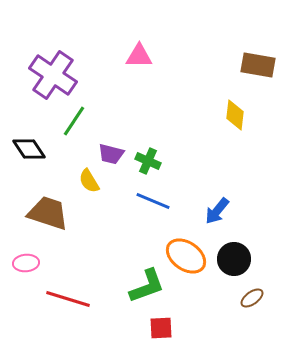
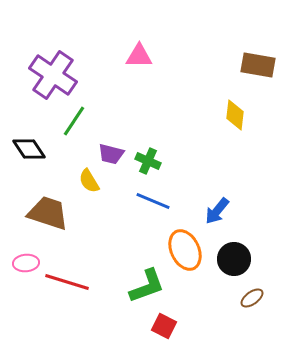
orange ellipse: moved 1 px left, 6 px up; rotated 30 degrees clockwise
red line: moved 1 px left, 17 px up
red square: moved 3 px right, 2 px up; rotated 30 degrees clockwise
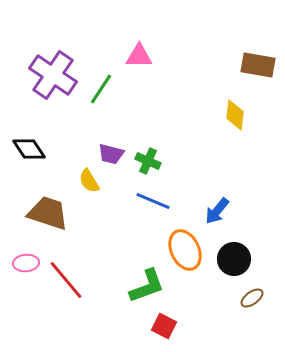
green line: moved 27 px right, 32 px up
red line: moved 1 px left, 2 px up; rotated 33 degrees clockwise
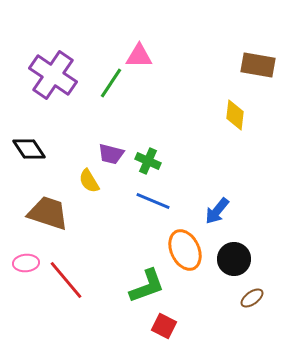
green line: moved 10 px right, 6 px up
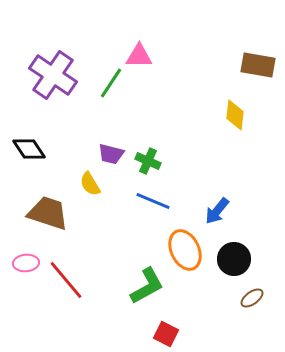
yellow semicircle: moved 1 px right, 3 px down
green L-shape: rotated 9 degrees counterclockwise
red square: moved 2 px right, 8 px down
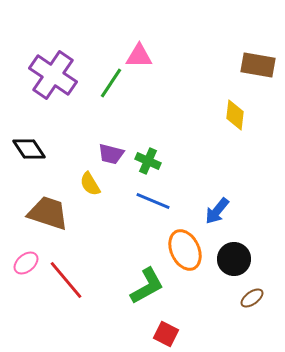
pink ellipse: rotated 35 degrees counterclockwise
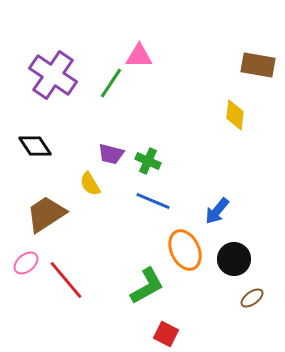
black diamond: moved 6 px right, 3 px up
brown trapezoid: moved 2 px left, 1 px down; rotated 51 degrees counterclockwise
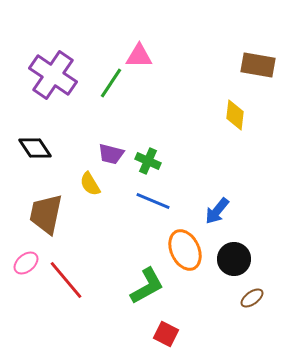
black diamond: moved 2 px down
brown trapezoid: rotated 45 degrees counterclockwise
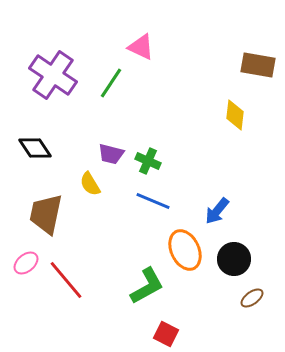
pink triangle: moved 2 px right, 9 px up; rotated 24 degrees clockwise
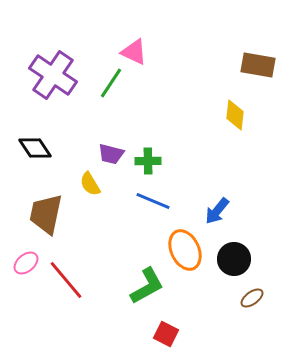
pink triangle: moved 7 px left, 5 px down
green cross: rotated 25 degrees counterclockwise
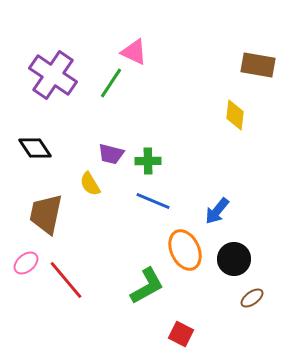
red square: moved 15 px right
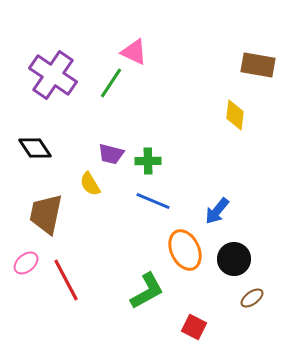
red line: rotated 12 degrees clockwise
green L-shape: moved 5 px down
red square: moved 13 px right, 7 px up
